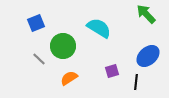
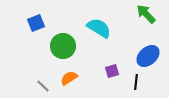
gray line: moved 4 px right, 27 px down
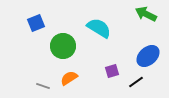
green arrow: rotated 20 degrees counterclockwise
black line: rotated 49 degrees clockwise
gray line: rotated 24 degrees counterclockwise
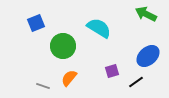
orange semicircle: rotated 18 degrees counterclockwise
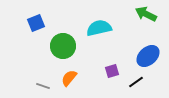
cyan semicircle: rotated 45 degrees counterclockwise
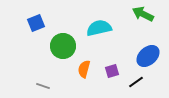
green arrow: moved 3 px left
orange semicircle: moved 15 px right, 9 px up; rotated 24 degrees counterclockwise
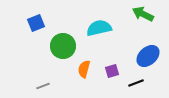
black line: moved 1 px down; rotated 14 degrees clockwise
gray line: rotated 40 degrees counterclockwise
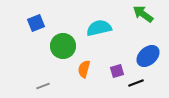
green arrow: rotated 10 degrees clockwise
purple square: moved 5 px right
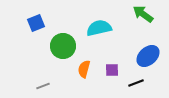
purple square: moved 5 px left, 1 px up; rotated 16 degrees clockwise
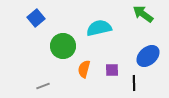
blue square: moved 5 px up; rotated 18 degrees counterclockwise
black line: moved 2 px left; rotated 70 degrees counterclockwise
